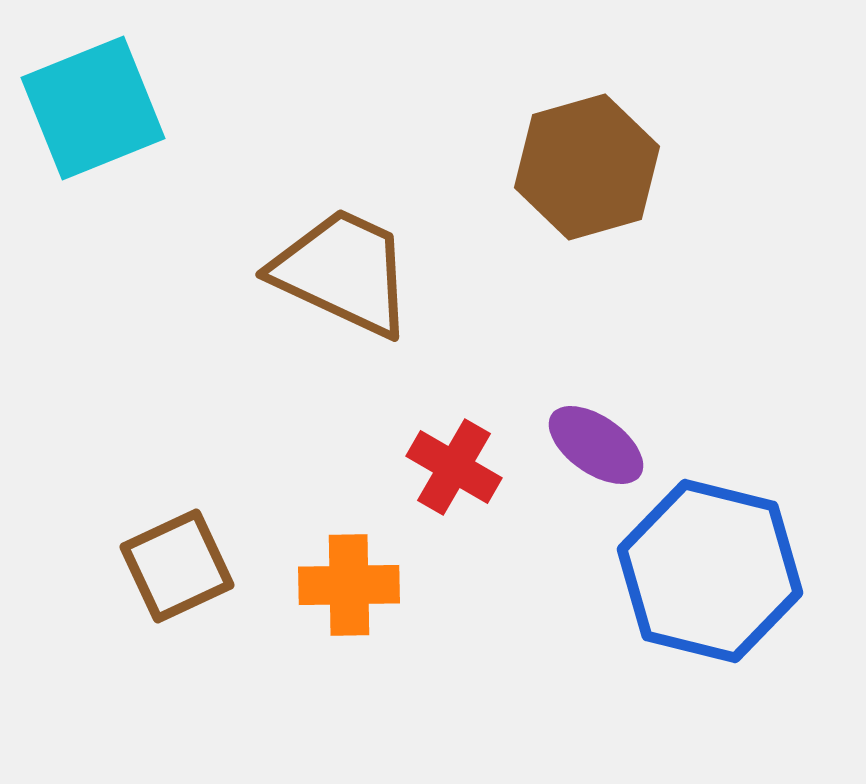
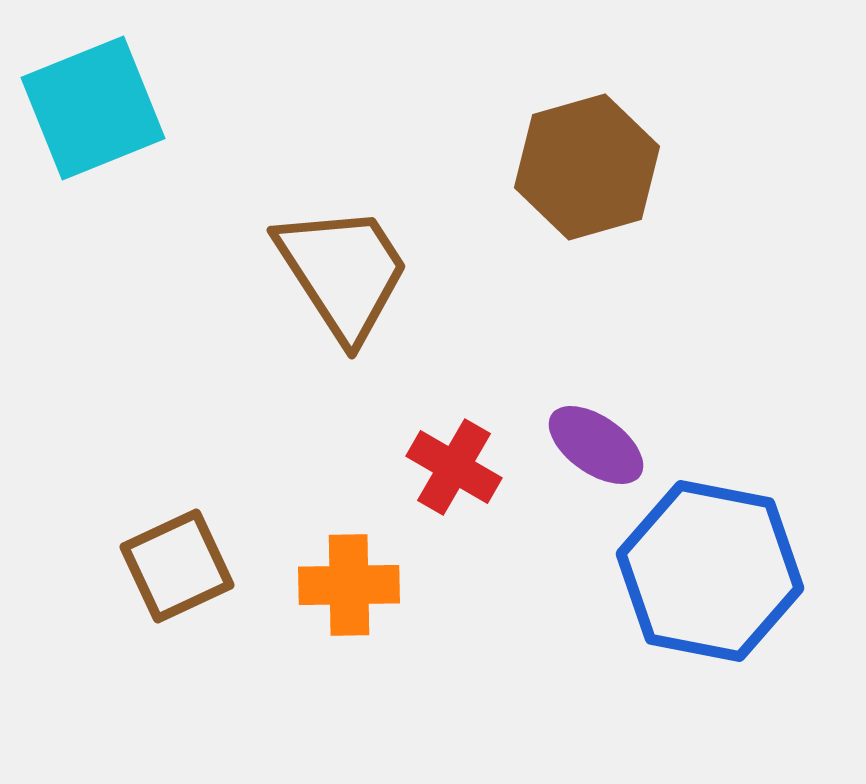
brown trapezoid: rotated 32 degrees clockwise
blue hexagon: rotated 3 degrees counterclockwise
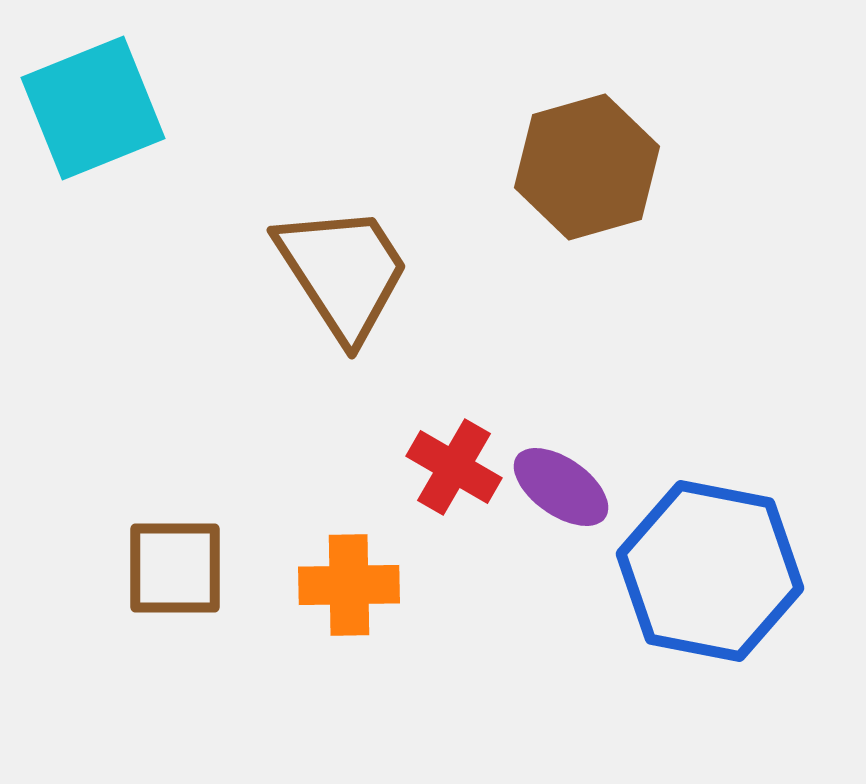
purple ellipse: moved 35 px left, 42 px down
brown square: moved 2 px left, 2 px down; rotated 25 degrees clockwise
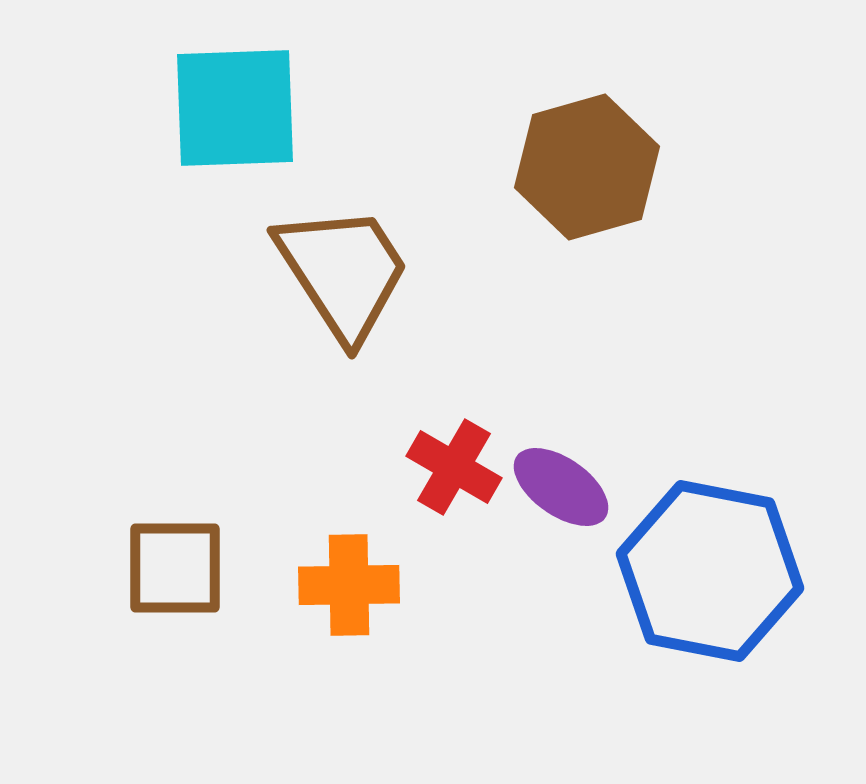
cyan square: moved 142 px right; rotated 20 degrees clockwise
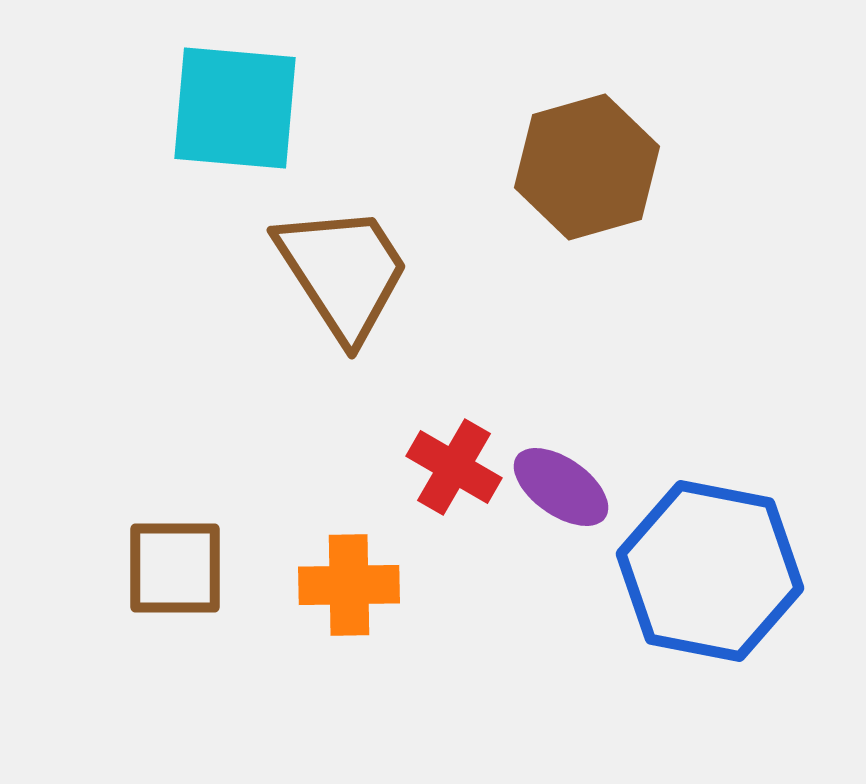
cyan square: rotated 7 degrees clockwise
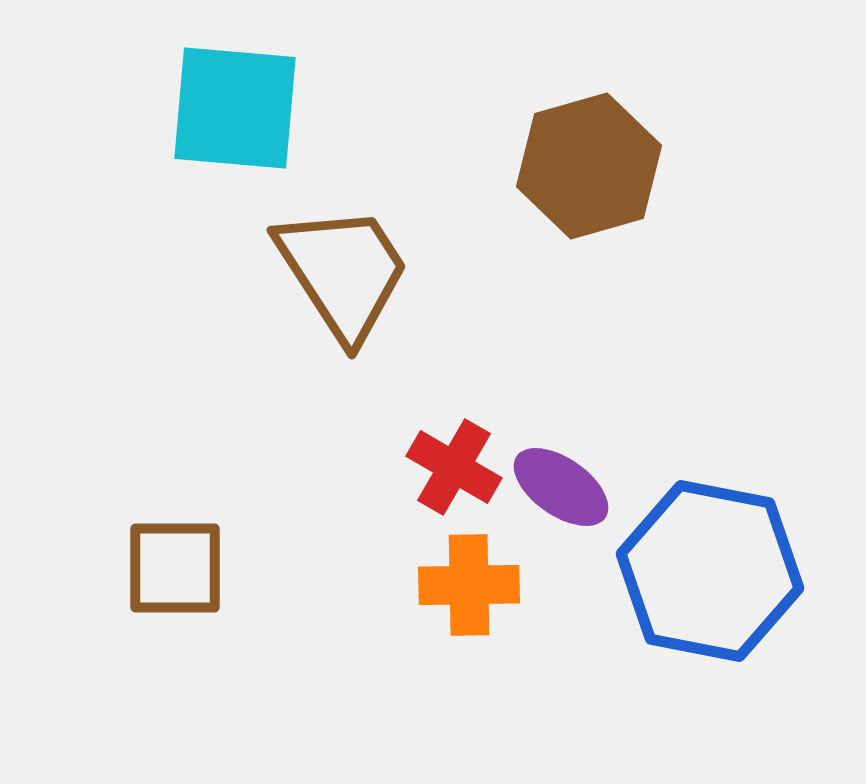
brown hexagon: moved 2 px right, 1 px up
orange cross: moved 120 px right
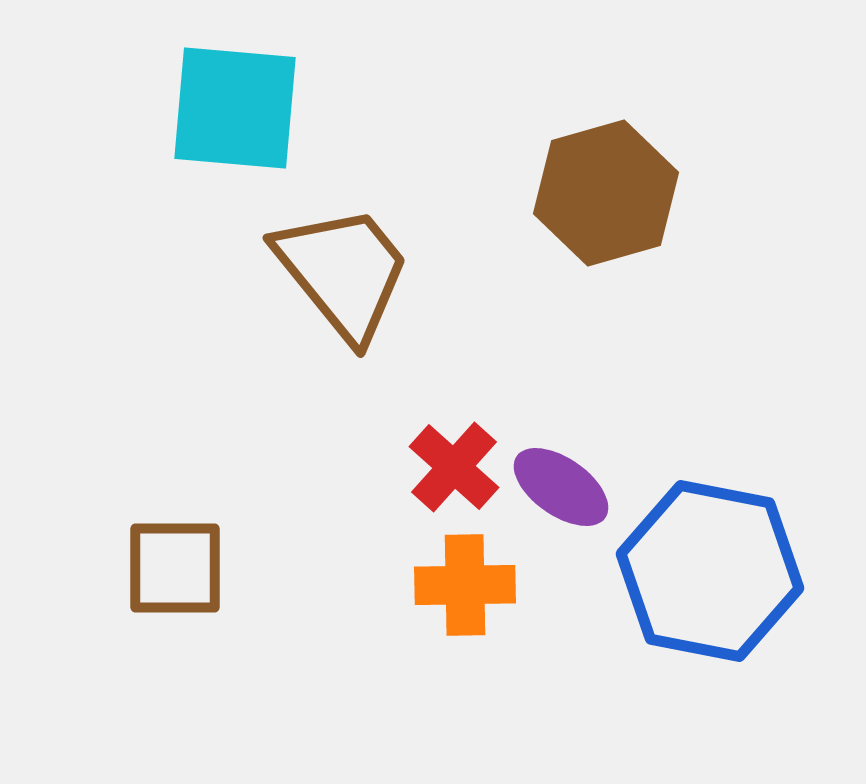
brown hexagon: moved 17 px right, 27 px down
brown trapezoid: rotated 6 degrees counterclockwise
red cross: rotated 12 degrees clockwise
orange cross: moved 4 px left
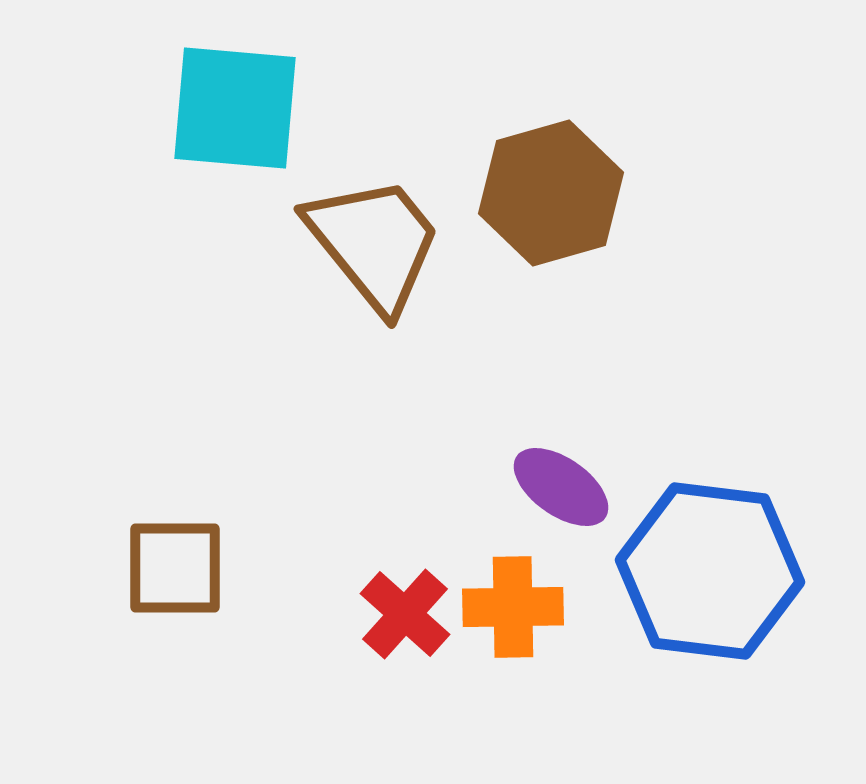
brown hexagon: moved 55 px left
brown trapezoid: moved 31 px right, 29 px up
red cross: moved 49 px left, 147 px down
blue hexagon: rotated 4 degrees counterclockwise
orange cross: moved 48 px right, 22 px down
